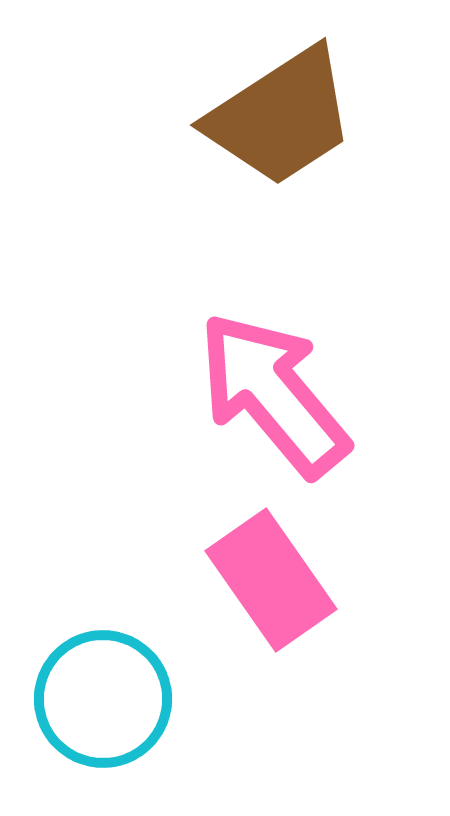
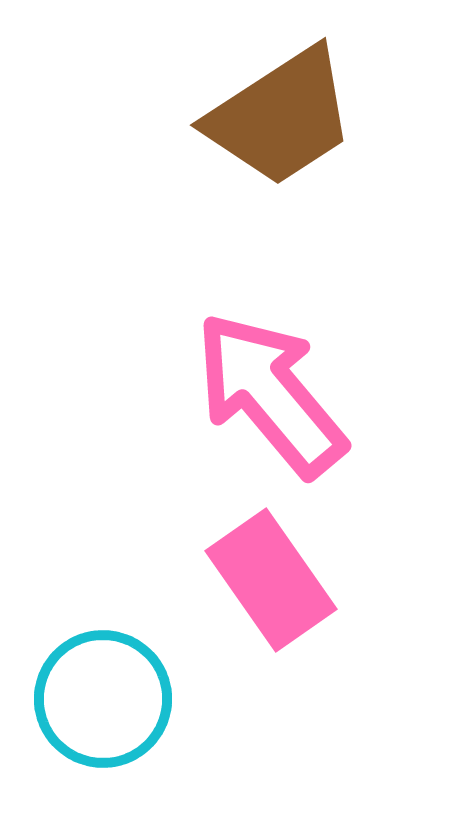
pink arrow: moved 3 px left
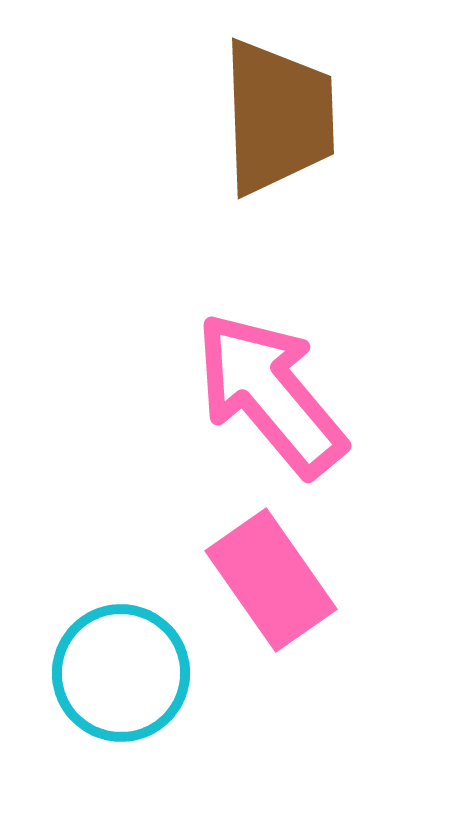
brown trapezoid: moved 3 px left; rotated 59 degrees counterclockwise
cyan circle: moved 18 px right, 26 px up
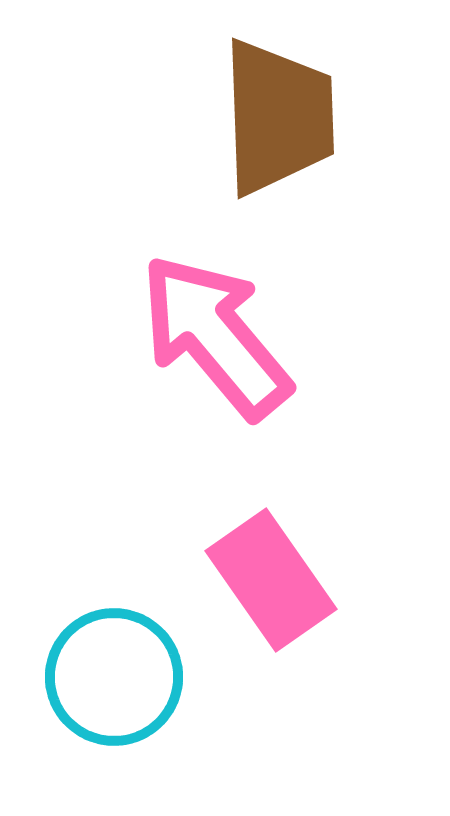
pink arrow: moved 55 px left, 58 px up
cyan circle: moved 7 px left, 4 px down
